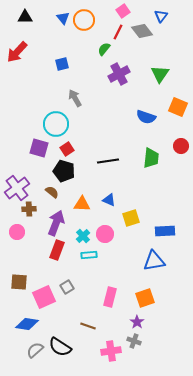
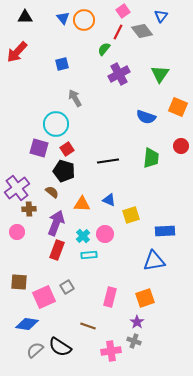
yellow square at (131, 218): moved 3 px up
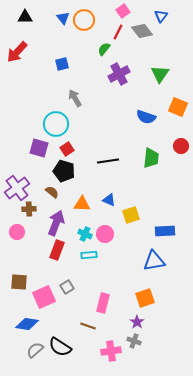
cyan cross at (83, 236): moved 2 px right, 2 px up; rotated 24 degrees counterclockwise
pink rectangle at (110, 297): moved 7 px left, 6 px down
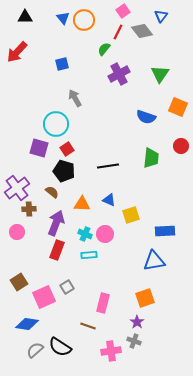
black line at (108, 161): moved 5 px down
brown square at (19, 282): rotated 36 degrees counterclockwise
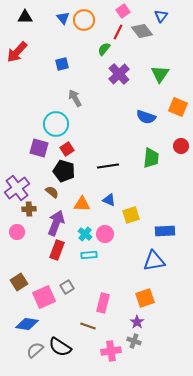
purple cross at (119, 74): rotated 15 degrees counterclockwise
cyan cross at (85, 234): rotated 16 degrees clockwise
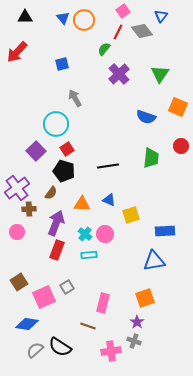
purple square at (39, 148): moved 3 px left, 3 px down; rotated 30 degrees clockwise
brown semicircle at (52, 192): moved 1 px left, 1 px down; rotated 88 degrees clockwise
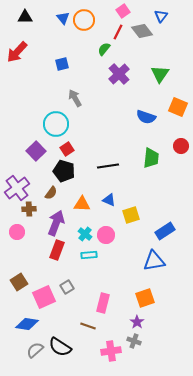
blue rectangle at (165, 231): rotated 30 degrees counterclockwise
pink circle at (105, 234): moved 1 px right, 1 px down
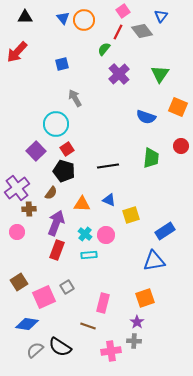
gray cross at (134, 341): rotated 16 degrees counterclockwise
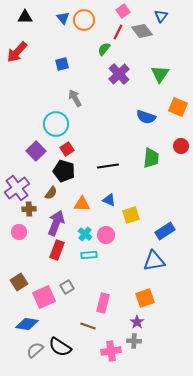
pink circle at (17, 232): moved 2 px right
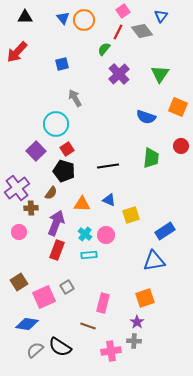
brown cross at (29, 209): moved 2 px right, 1 px up
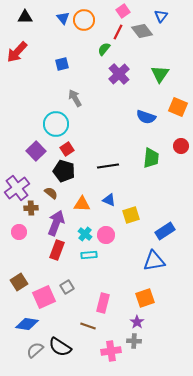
brown semicircle at (51, 193): rotated 88 degrees counterclockwise
